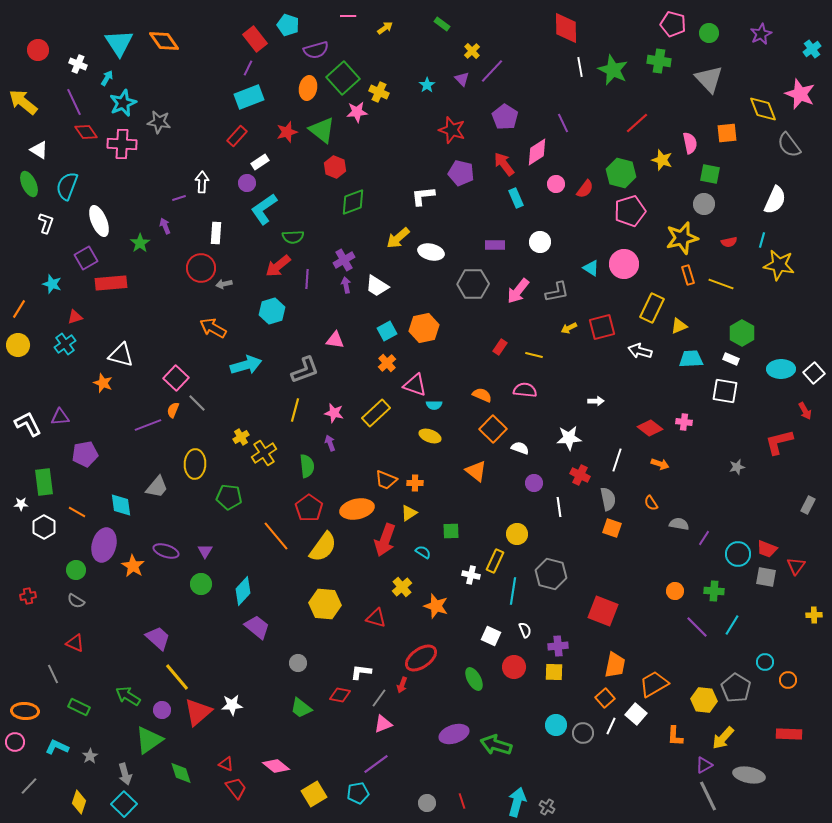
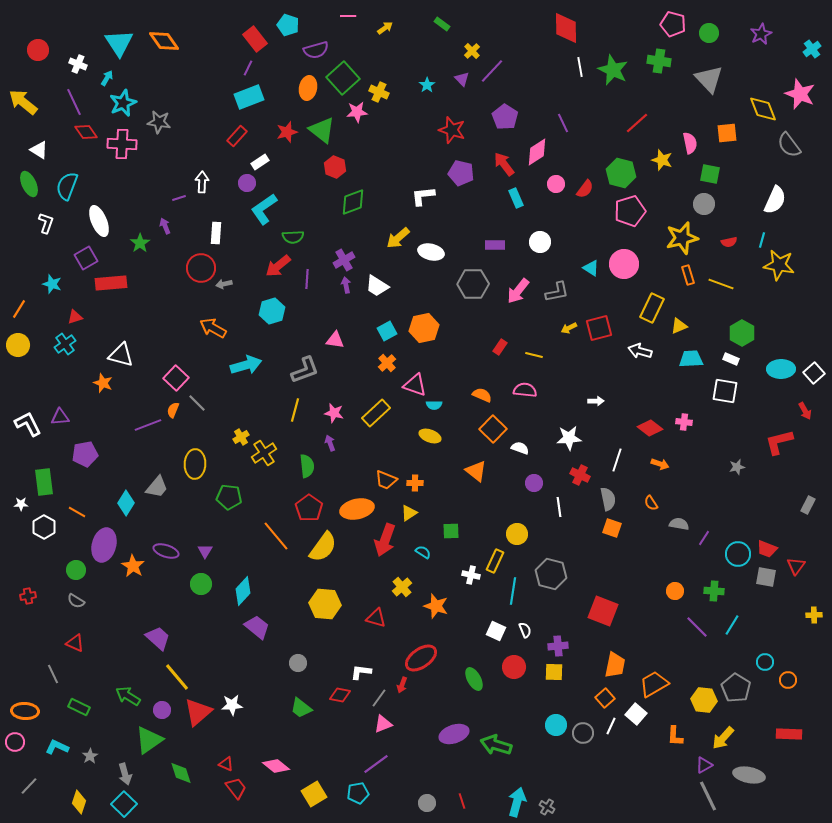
red square at (602, 327): moved 3 px left, 1 px down
cyan diamond at (121, 505): moved 5 px right, 2 px up; rotated 40 degrees clockwise
white square at (491, 636): moved 5 px right, 5 px up
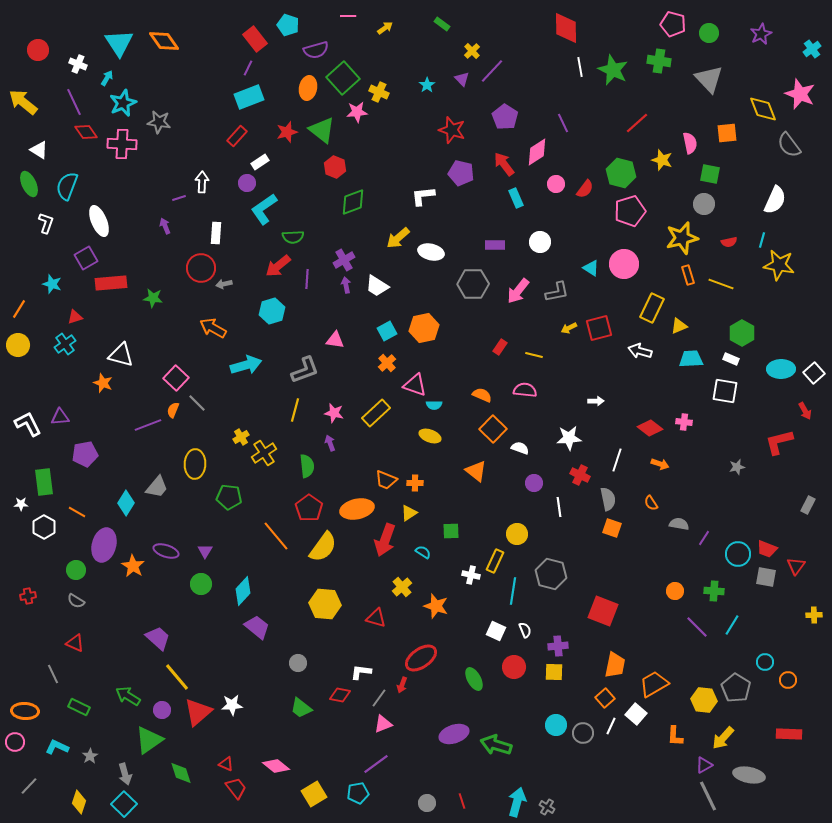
green star at (140, 243): moved 13 px right, 55 px down; rotated 30 degrees counterclockwise
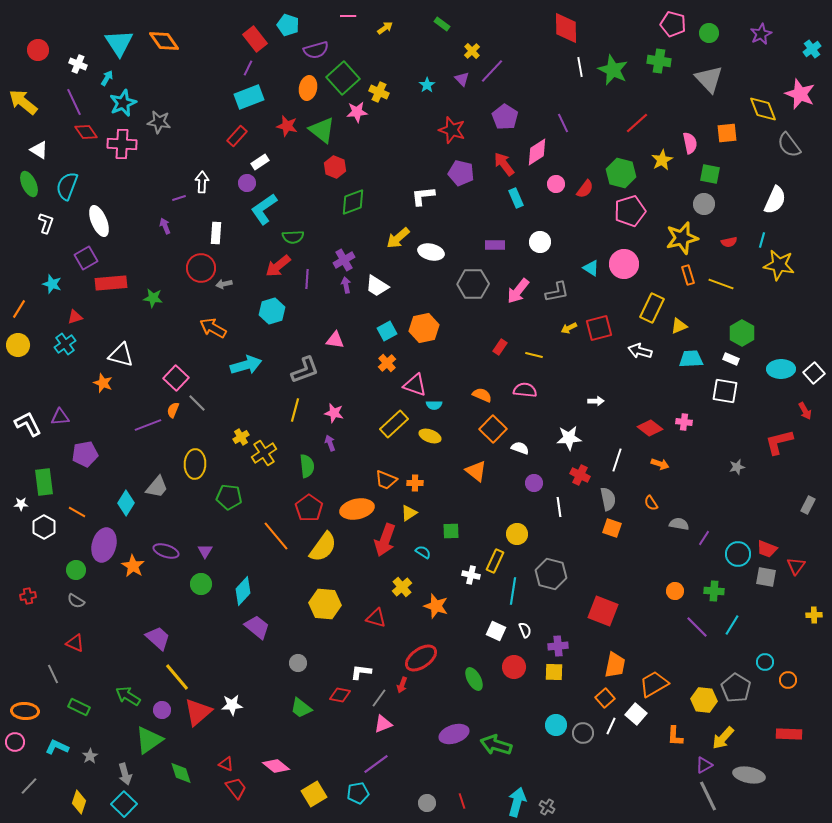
red star at (287, 132): moved 6 px up; rotated 30 degrees clockwise
yellow star at (662, 160): rotated 25 degrees clockwise
yellow rectangle at (376, 413): moved 18 px right, 11 px down
